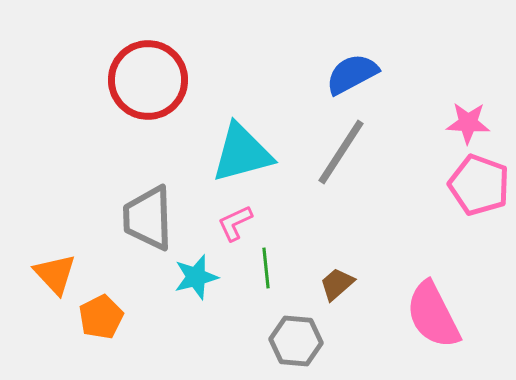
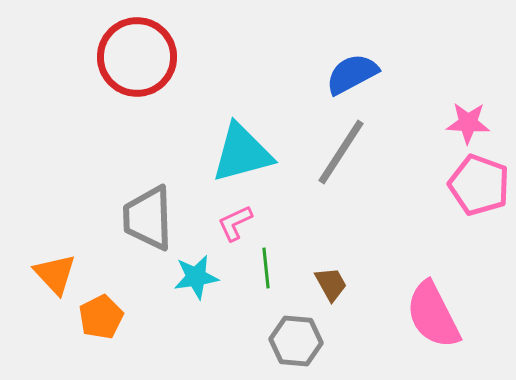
red circle: moved 11 px left, 23 px up
cyan star: rotated 6 degrees clockwise
brown trapezoid: moved 6 px left; rotated 102 degrees clockwise
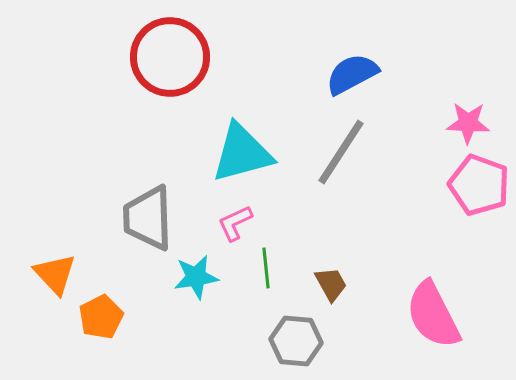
red circle: moved 33 px right
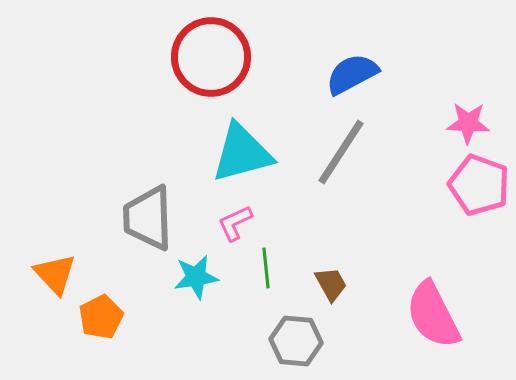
red circle: moved 41 px right
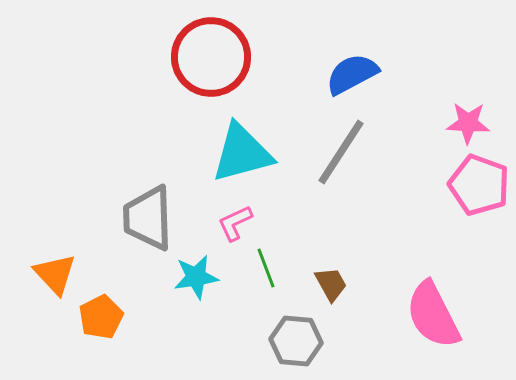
green line: rotated 15 degrees counterclockwise
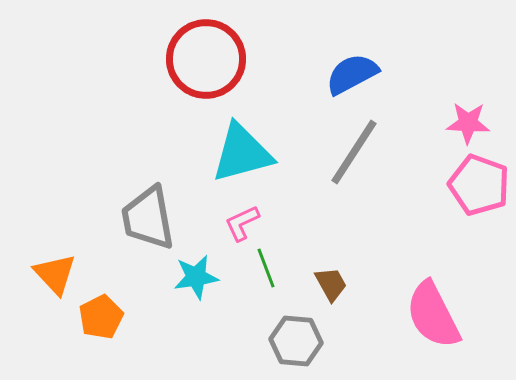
red circle: moved 5 px left, 2 px down
gray line: moved 13 px right
gray trapezoid: rotated 8 degrees counterclockwise
pink L-shape: moved 7 px right
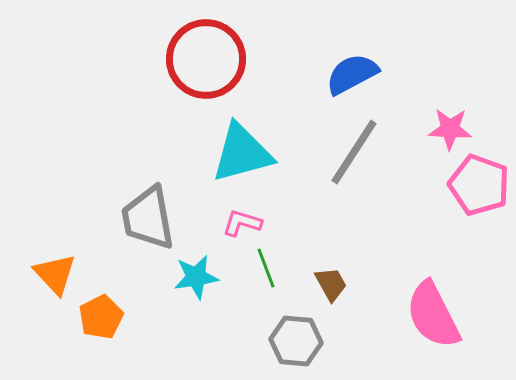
pink star: moved 18 px left, 6 px down
pink L-shape: rotated 42 degrees clockwise
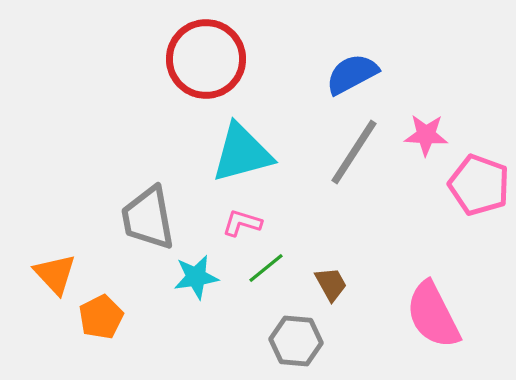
pink star: moved 24 px left, 6 px down
green line: rotated 72 degrees clockwise
